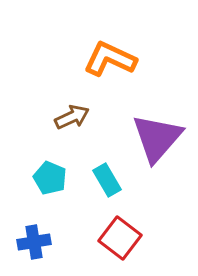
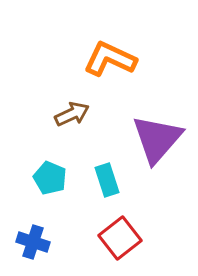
brown arrow: moved 3 px up
purple triangle: moved 1 px down
cyan rectangle: rotated 12 degrees clockwise
red square: rotated 15 degrees clockwise
blue cross: moved 1 px left; rotated 28 degrees clockwise
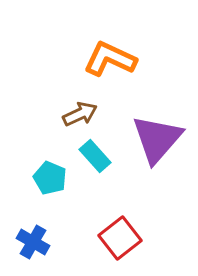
brown arrow: moved 8 px right
cyan rectangle: moved 12 px left, 24 px up; rotated 24 degrees counterclockwise
blue cross: rotated 12 degrees clockwise
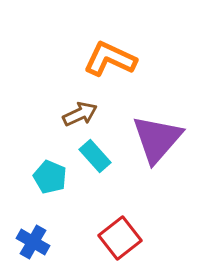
cyan pentagon: moved 1 px up
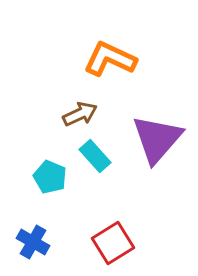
red square: moved 7 px left, 5 px down; rotated 6 degrees clockwise
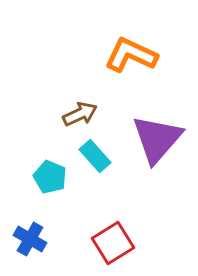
orange L-shape: moved 21 px right, 4 px up
blue cross: moved 3 px left, 3 px up
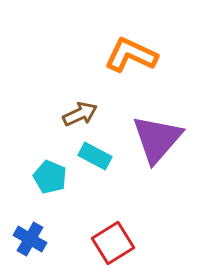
cyan rectangle: rotated 20 degrees counterclockwise
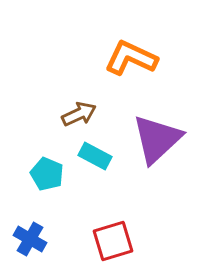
orange L-shape: moved 3 px down
brown arrow: moved 1 px left
purple triangle: rotated 6 degrees clockwise
cyan pentagon: moved 3 px left, 3 px up
red square: moved 2 px up; rotated 15 degrees clockwise
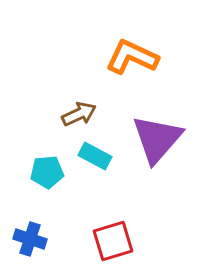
orange L-shape: moved 1 px right, 1 px up
purple triangle: rotated 6 degrees counterclockwise
cyan pentagon: moved 2 px up; rotated 28 degrees counterclockwise
blue cross: rotated 12 degrees counterclockwise
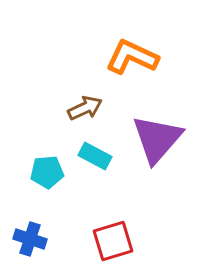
brown arrow: moved 6 px right, 6 px up
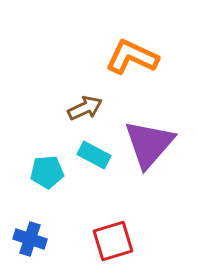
purple triangle: moved 8 px left, 5 px down
cyan rectangle: moved 1 px left, 1 px up
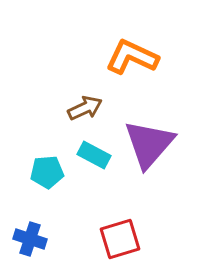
red square: moved 7 px right, 2 px up
